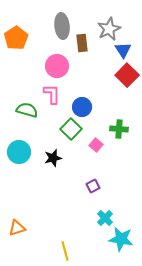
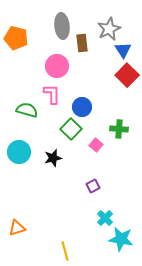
orange pentagon: rotated 25 degrees counterclockwise
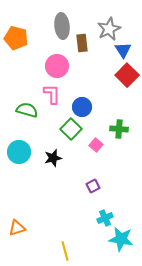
cyan cross: rotated 21 degrees clockwise
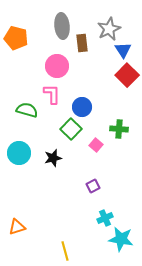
cyan circle: moved 1 px down
orange triangle: moved 1 px up
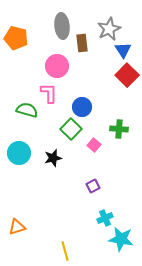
pink L-shape: moved 3 px left, 1 px up
pink square: moved 2 px left
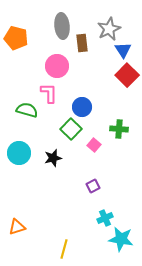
yellow line: moved 1 px left, 2 px up; rotated 30 degrees clockwise
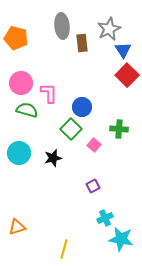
pink circle: moved 36 px left, 17 px down
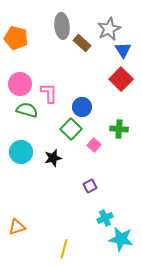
brown rectangle: rotated 42 degrees counterclockwise
red square: moved 6 px left, 4 px down
pink circle: moved 1 px left, 1 px down
cyan circle: moved 2 px right, 1 px up
purple square: moved 3 px left
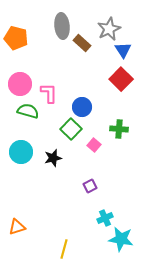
green semicircle: moved 1 px right, 1 px down
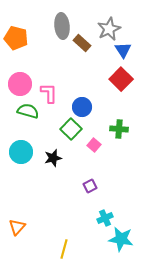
orange triangle: rotated 30 degrees counterclockwise
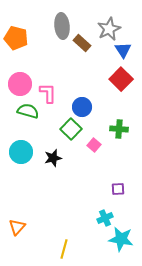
pink L-shape: moved 1 px left
purple square: moved 28 px right, 3 px down; rotated 24 degrees clockwise
